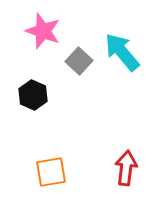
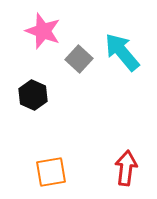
gray square: moved 2 px up
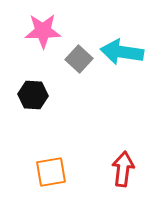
pink star: rotated 21 degrees counterclockwise
cyan arrow: rotated 42 degrees counterclockwise
black hexagon: rotated 20 degrees counterclockwise
red arrow: moved 3 px left, 1 px down
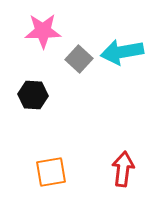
cyan arrow: rotated 18 degrees counterclockwise
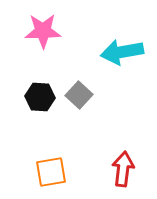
gray square: moved 36 px down
black hexagon: moved 7 px right, 2 px down
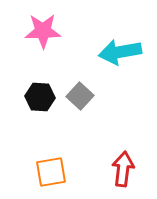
cyan arrow: moved 2 px left
gray square: moved 1 px right, 1 px down
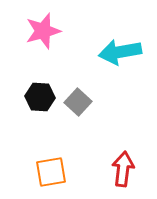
pink star: rotated 15 degrees counterclockwise
gray square: moved 2 px left, 6 px down
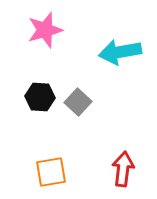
pink star: moved 2 px right, 1 px up
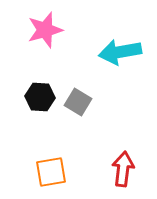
gray square: rotated 12 degrees counterclockwise
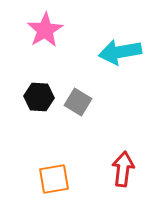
pink star: rotated 15 degrees counterclockwise
black hexagon: moved 1 px left
orange square: moved 3 px right, 7 px down
